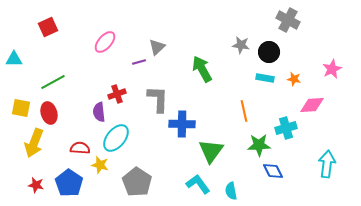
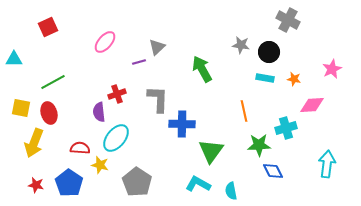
cyan L-shape: rotated 25 degrees counterclockwise
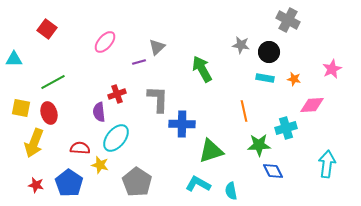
red square: moved 1 px left, 2 px down; rotated 30 degrees counterclockwise
green triangle: rotated 36 degrees clockwise
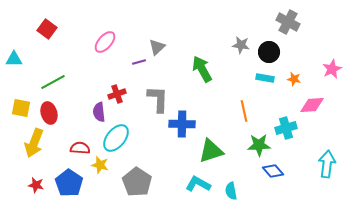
gray cross: moved 2 px down
blue diamond: rotated 15 degrees counterclockwise
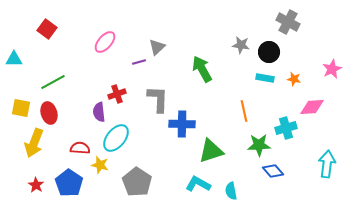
pink diamond: moved 2 px down
red star: rotated 21 degrees clockwise
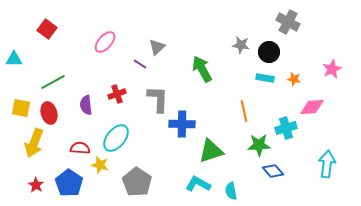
purple line: moved 1 px right, 2 px down; rotated 48 degrees clockwise
purple semicircle: moved 13 px left, 7 px up
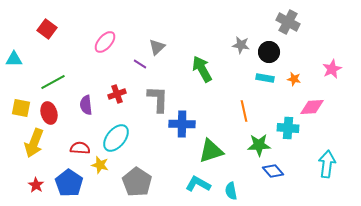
cyan cross: moved 2 px right; rotated 20 degrees clockwise
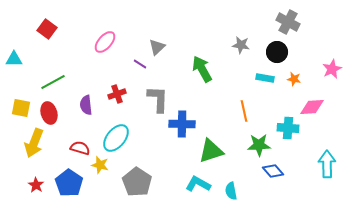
black circle: moved 8 px right
red semicircle: rotated 12 degrees clockwise
cyan arrow: rotated 8 degrees counterclockwise
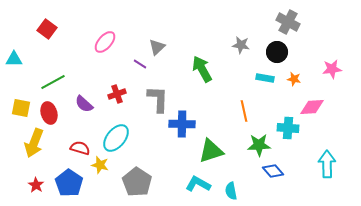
pink star: rotated 18 degrees clockwise
purple semicircle: moved 2 px left, 1 px up; rotated 42 degrees counterclockwise
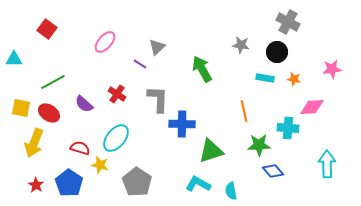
red cross: rotated 36 degrees counterclockwise
red ellipse: rotated 40 degrees counterclockwise
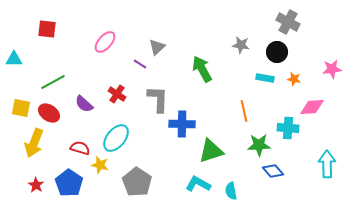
red square: rotated 30 degrees counterclockwise
